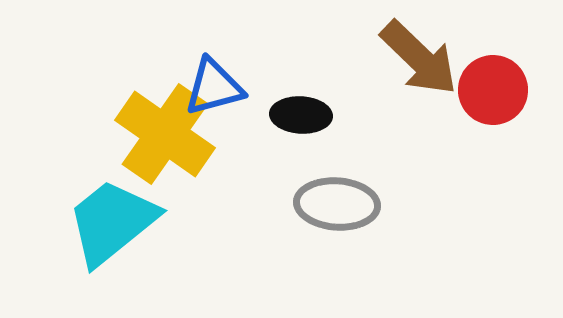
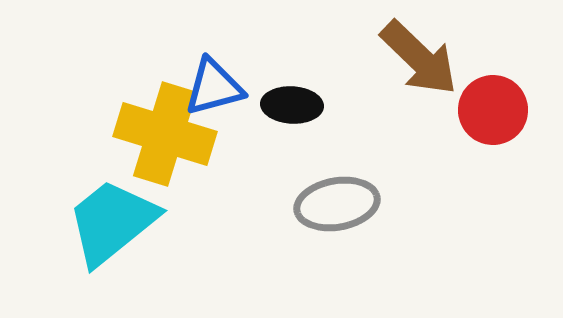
red circle: moved 20 px down
black ellipse: moved 9 px left, 10 px up
yellow cross: rotated 18 degrees counterclockwise
gray ellipse: rotated 14 degrees counterclockwise
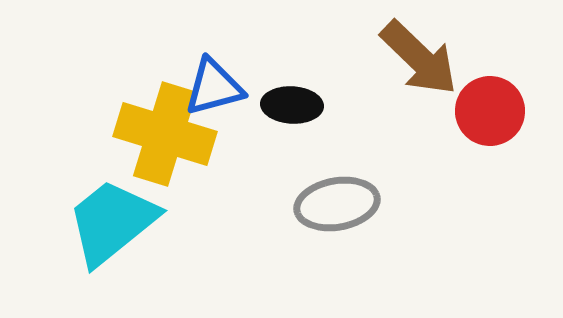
red circle: moved 3 px left, 1 px down
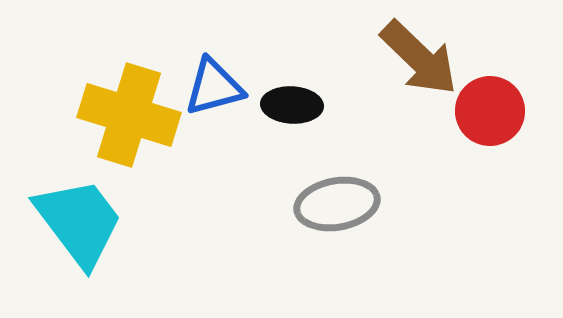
yellow cross: moved 36 px left, 19 px up
cyan trapezoid: moved 33 px left; rotated 92 degrees clockwise
